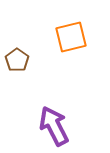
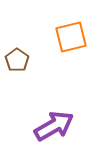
purple arrow: rotated 87 degrees clockwise
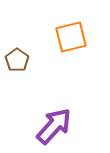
purple arrow: rotated 18 degrees counterclockwise
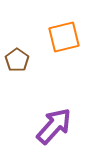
orange square: moved 7 px left
